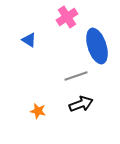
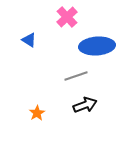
pink cross: rotated 10 degrees counterclockwise
blue ellipse: rotated 76 degrees counterclockwise
black arrow: moved 4 px right, 1 px down
orange star: moved 1 px left, 2 px down; rotated 28 degrees clockwise
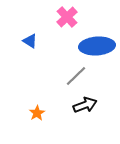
blue triangle: moved 1 px right, 1 px down
gray line: rotated 25 degrees counterclockwise
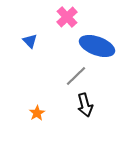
blue triangle: rotated 14 degrees clockwise
blue ellipse: rotated 24 degrees clockwise
black arrow: rotated 95 degrees clockwise
